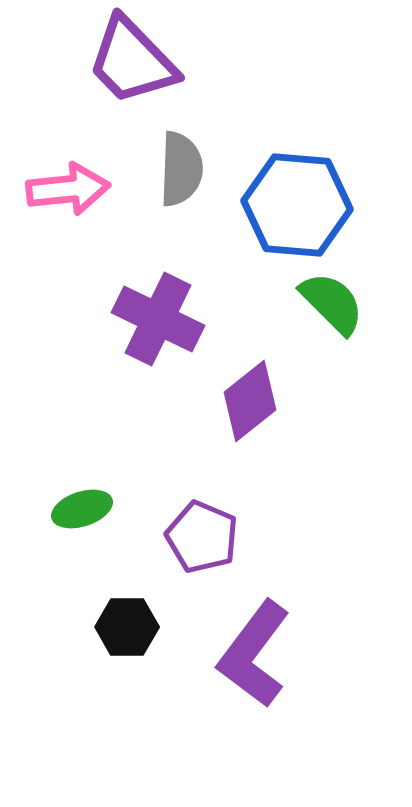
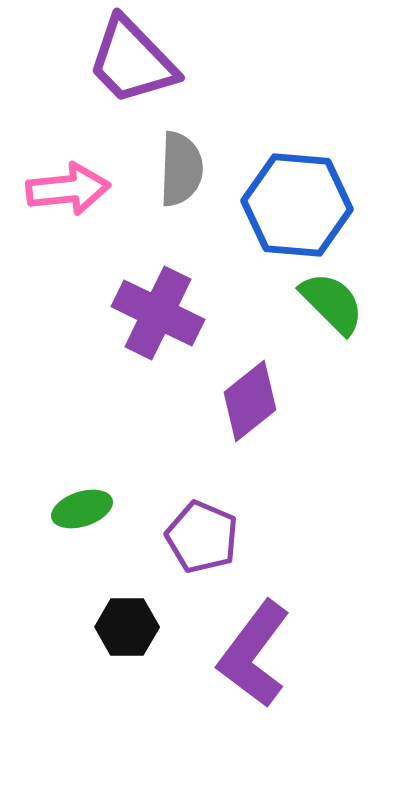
purple cross: moved 6 px up
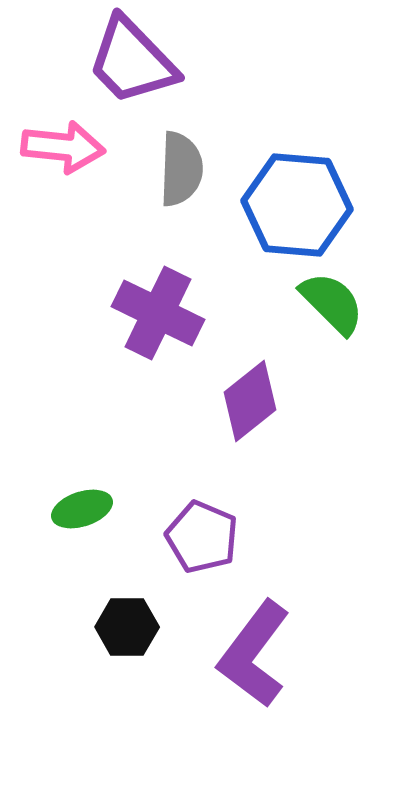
pink arrow: moved 5 px left, 42 px up; rotated 12 degrees clockwise
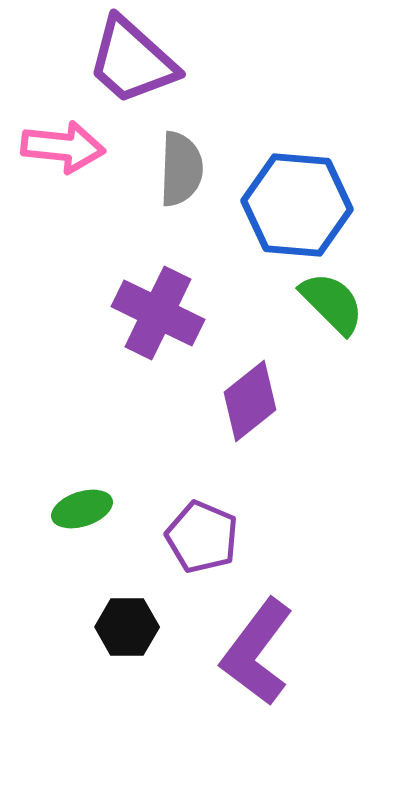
purple trapezoid: rotated 4 degrees counterclockwise
purple L-shape: moved 3 px right, 2 px up
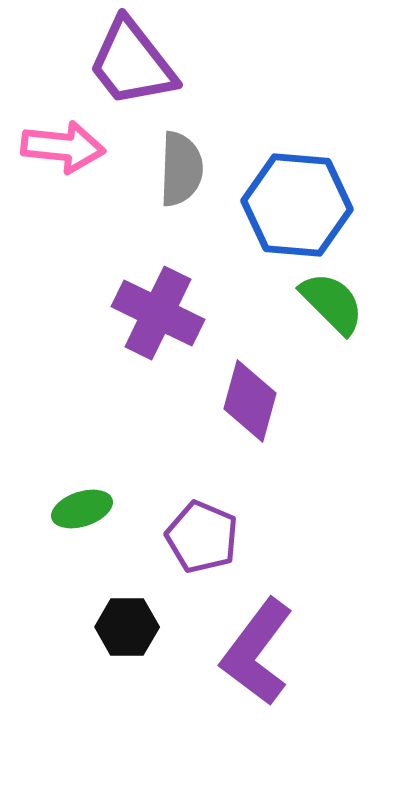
purple trapezoid: moved 2 px down; rotated 10 degrees clockwise
purple diamond: rotated 36 degrees counterclockwise
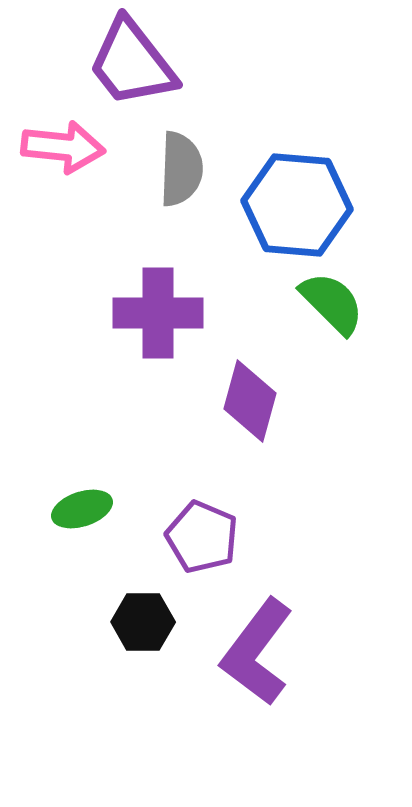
purple cross: rotated 26 degrees counterclockwise
black hexagon: moved 16 px right, 5 px up
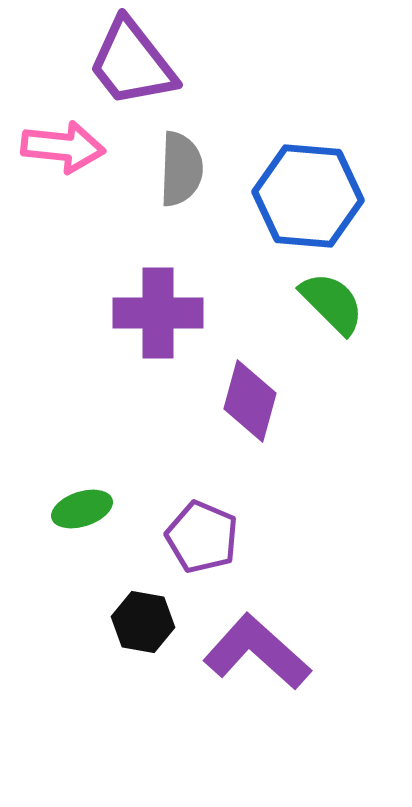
blue hexagon: moved 11 px right, 9 px up
black hexagon: rotated 10 degrees clockwise
purple L-shape: rotated 95 degrees clockwise
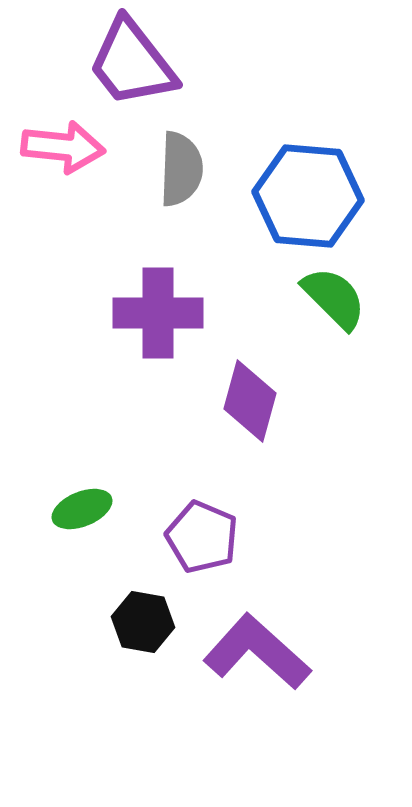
green semicircle: moved 2 px right, 5 px up
green ellipse: rotated 4 degrees counterclockwise
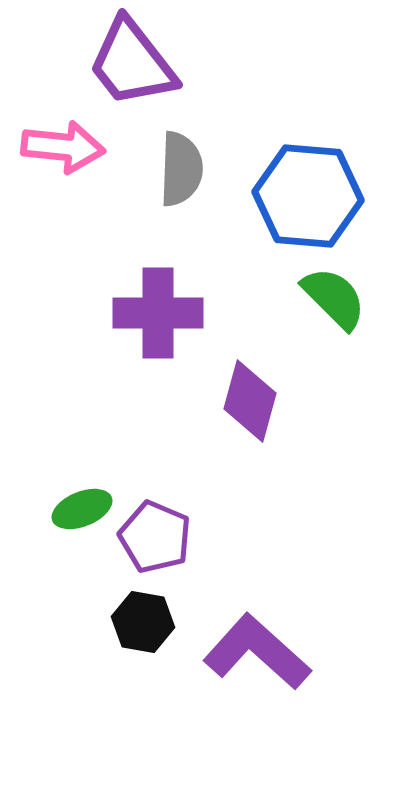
purple pentagon: moved 47 px left
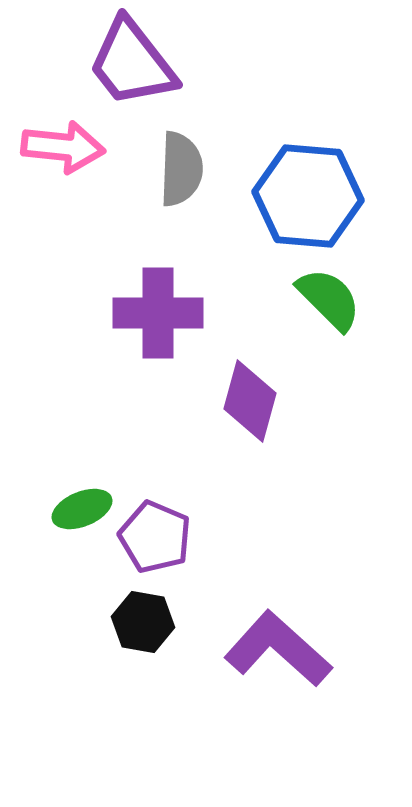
green semicircle: moved 5 px left, 1 px down
purple L-shape: moved 21 px right, 3 px up
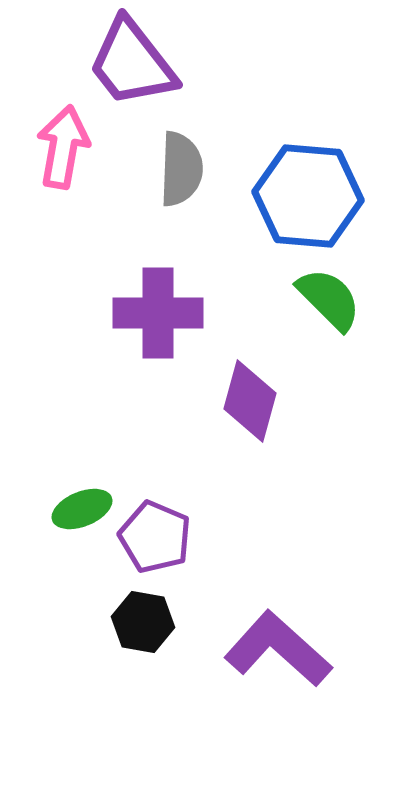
pink arrow: rotated 86 degrees counterclockwise
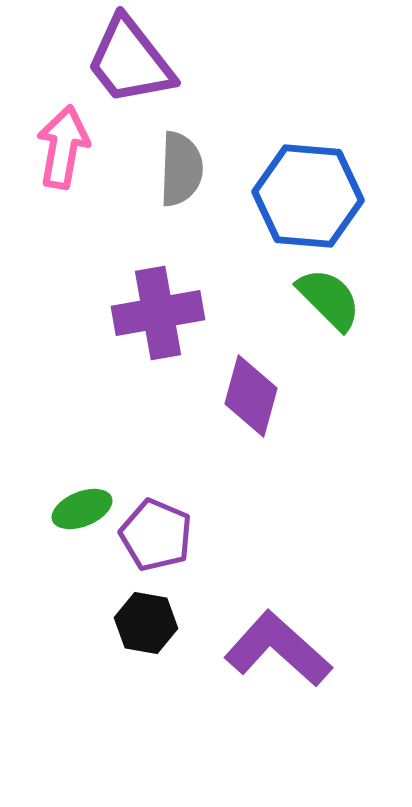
purple trapezoid: moved 2 px left, 2 px up
purple cross: rotated 10 degrees counterclockwise
purple diamond: moved 1 px right, 5 px up
purple pentagon: moved 1 px right, 2 px up
black hexagon: moved 3 px right, 1 px down
